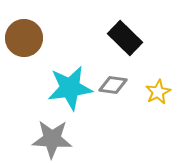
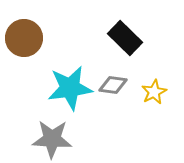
yellow star: moved 4 px left
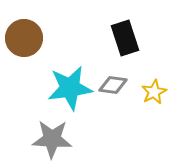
black rectangle: rotated 28 degrees clockwise
